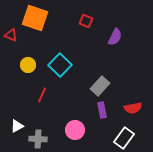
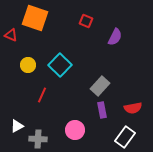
white rectangle: moved 1 px right, 1 px up
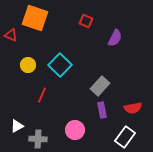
purple semicircle: moved 1 px down
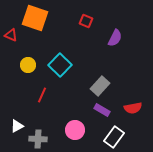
purple rectangle: rotated 49 degrees counterclockwise
white rectangle: moved 11 px left
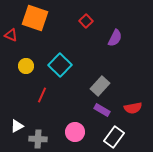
red square: rotated 24 degrees clockwise
yellow circle: moved 2 px left, 1 px down
pink circle: moved 2 px down
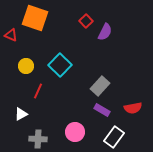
purple semicircle: moved 10 px left, 6 px up
red line: moved 4 px left, 4 px up
white triangle: moved 4 px right, 12 px up
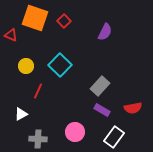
red square: moved 22 px left
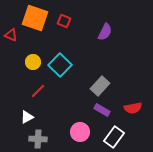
red square: rotated 24 degrees counterclockwise
yellow circle: moved 7 px right, 4 px up
red line: rotated 21 degrees clockwise
white triangle: moved 6 px right, 3 px down
pink circle: moved 5 px right
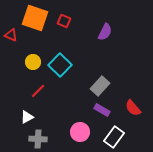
red semicircle: rotated 60 degrees clockwise
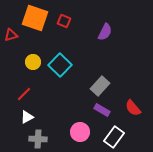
red triangle: rotated 40 degrees counterclockwise
red line: moved 14 px left, 3 px down
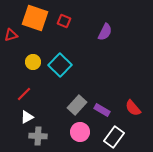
gray rectangle: moved 23 px left, 19 px down
gray cross: moved 3 px up
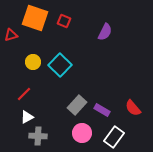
pink circle: moved 2 px right, 1 px down
